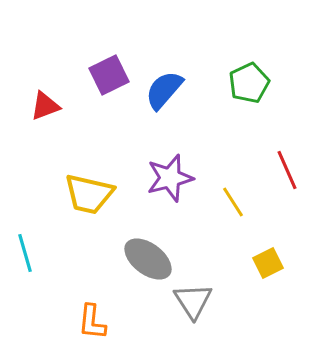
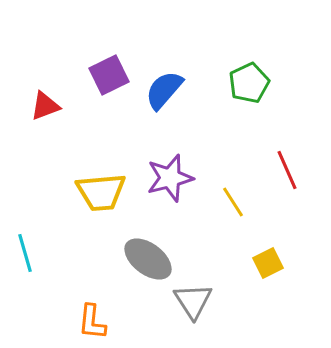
yellow trapezoid: moved 12 px right, 2 px up; rotated 18 degrees counterclockwise
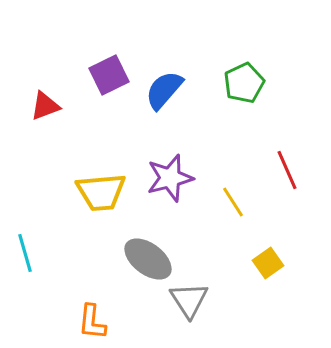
green pentagon: moved 5 px left
yellow square: rotated 8 degrees counterclockwise
gray triangle: moved 4 px left, 1 px up
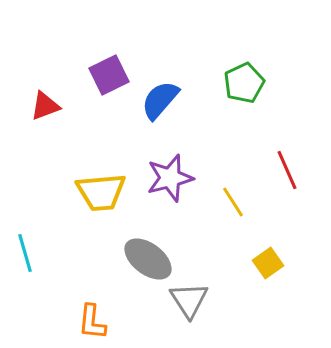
blue semicircle: moved 4 px left, 10 px down
